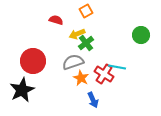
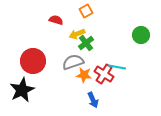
orange star: moved 3 px right, 3 px up; rotated 21 degrees counterclockwise
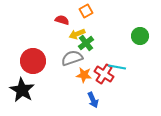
red semicircle: moved 6 px right
green circle: moved 1 px left, 1 px down
gray semicircle: moved 1 px left, 4 px up
black star: rotated 15 degrees counterclockwise
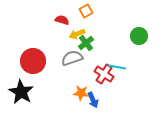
green circle: moved 1 px left
orange star: moved 3 px left, 18 px down
black star: moved 1 px left, 2 px down
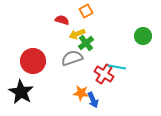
green circle: moved 4 px right
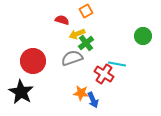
cyan line: moved 3 px up
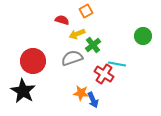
green cross: moved 7 px right, 2 px down
black star: moved 2 px right, 1 px up
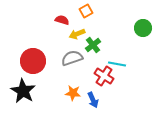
green circle: moved 8 px up
red cross: moved 2 px down
orange star: moved 8 px left
